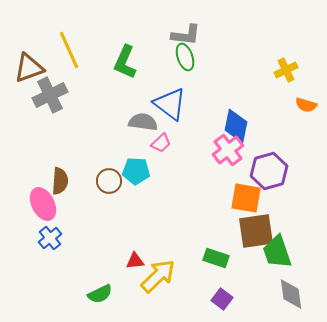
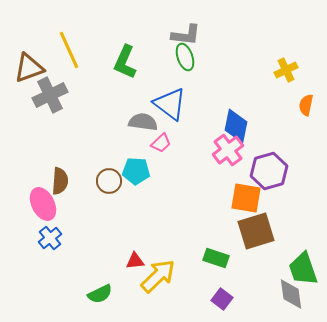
orange semicircle: rotated 85 degrees clockwise
brown square: rotated 9 degrees counterclockwise
green trapezoid: moved 26 px right, 17 px down
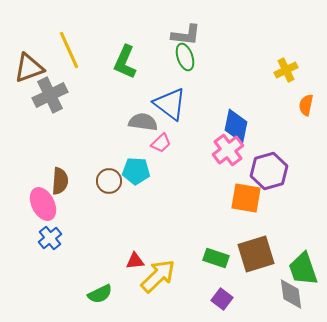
brown square: moved 23 px down
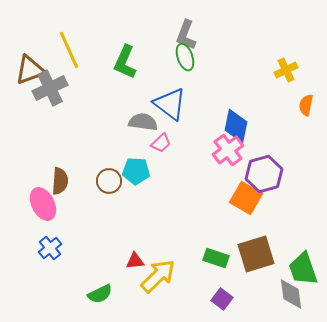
gray L-shape: rotated 104 degrees clockwise
brown triangle: moved 1 px right, 2 px down
gray cross: moved 7 px up
purple hexagon: moved 5 px left, 3 px down
orange square: rotated 20 degrees clockwise
blue cross: moved 10 px down
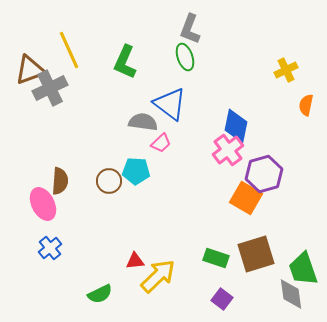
gray L-shape: moved 4 px right, 6 px up
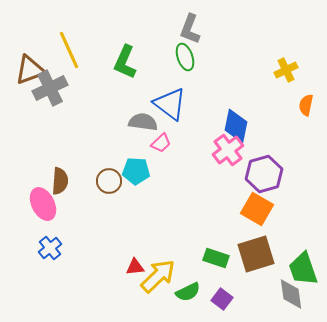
orange square: moved 11 px right, 11 px down
red triangle: moved 6 px down
green semicircle: moved 88 px right, 2 px up
